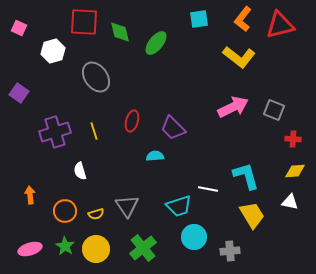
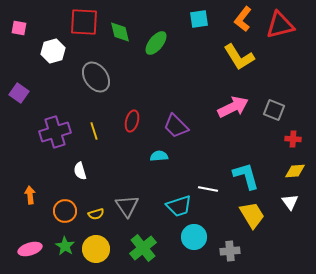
pink square: rotated 14 degrees counterclockwise
yellow L-shape: rotated 20 degrees clockwise
purple trapezoid: moved 3 px right, 2 px up
cyan semicircle: moved 4 px right
white triangle: rotated 42 degrees clockwise
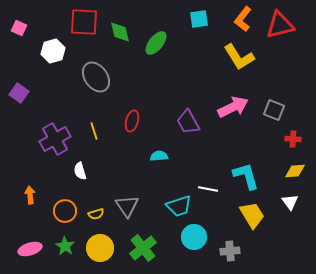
pink square: rotated 14 degrees clockwise
purple trapezoid: moved 12 px right, 4 px up; rotated 16 degrees clockwise
purple cross: moved 7 px down; rotated 12 degrees counterclockwise
yellow circle: moved 4 px right, 1 px up
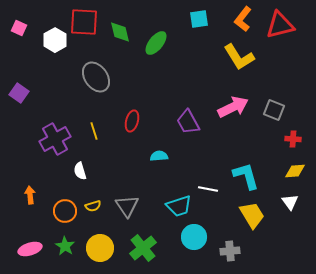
white hexagon: moved 2 px right, 11 px up; rotated 15 degrees counterclockwise
yellow semicircle: moved 3 px left, 8 px up
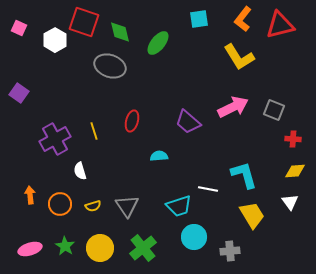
red square: rotated 16 degrees clockwise
green ellipse: moved 2 px right
gray ellipse: moved 14 px right, 11 px up; rotated 36 degrees counterclockwise
purple trapezoid: rotated 20 degrees counterclockwise
cyan L-shape: moved 2 px left, 1 px up
orange circle: moved 5 px left, 7 px up
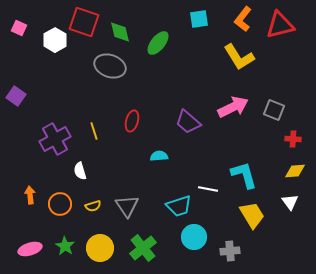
purple square: moved 3 px left, 3 px down
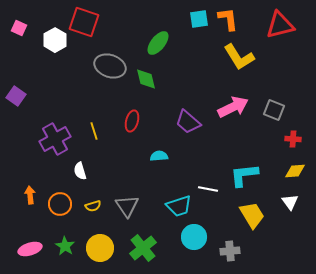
orange L-shape: moved 15 px left; rotated 135 degrees clockwise
green diamond: moved 26 px right, 47 px down
cyan L-shape: rotated 80 degrees counterclockwise
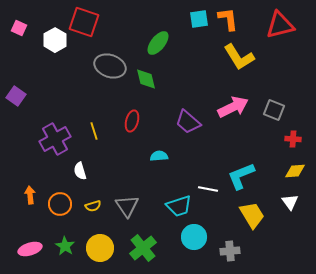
cyan L-shape: moved 3 px left, 1 px down; rotated 16 degrees counterclockwise
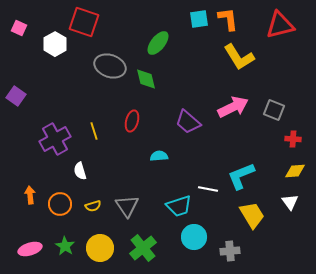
white hexagon: moved 4 px down
